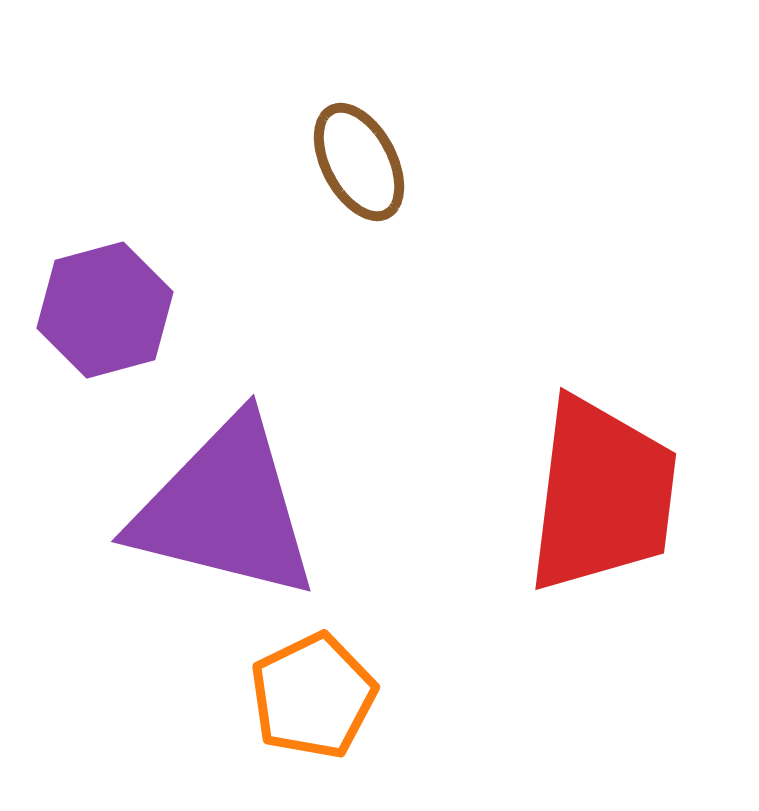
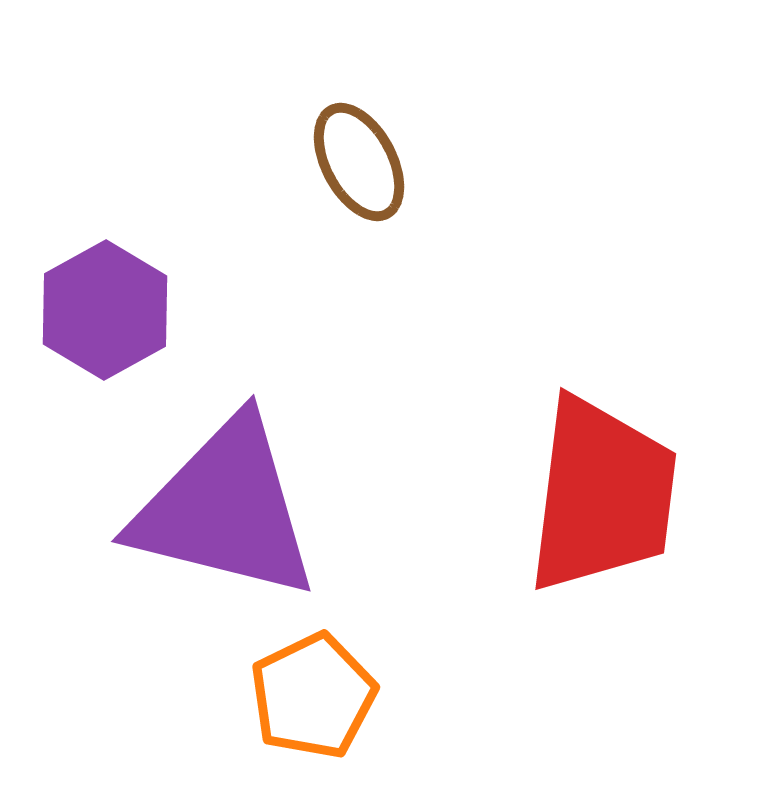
purple hexagon: rotated 14 degrees counterclockwise
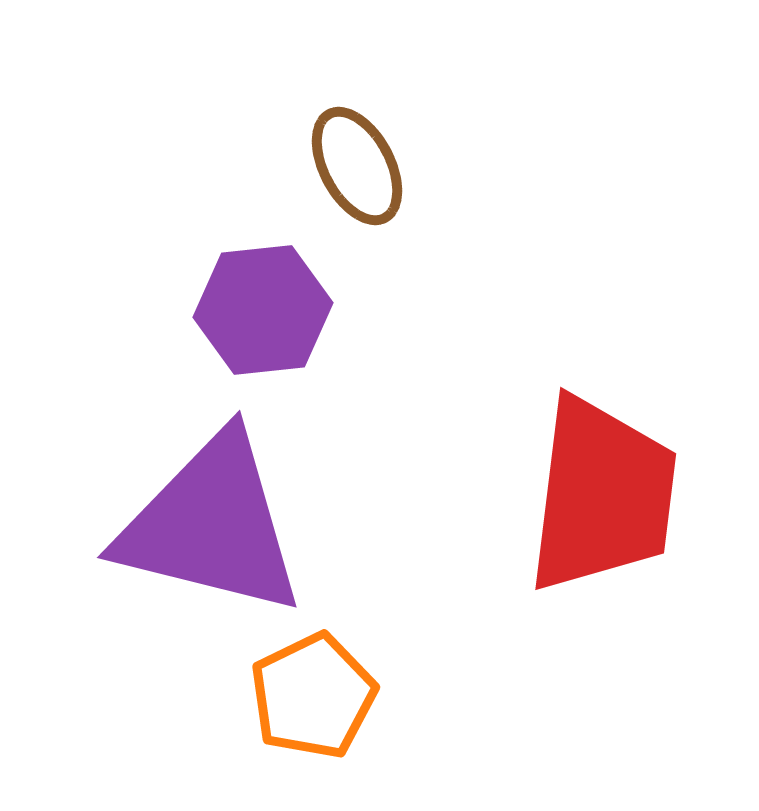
brown ellipse: moved 2 px left, 4 px down
purple hexagon: moved 158 px right; rotated 23 degrees clockwise
purple triangle: moved 14 px left, 16 px down
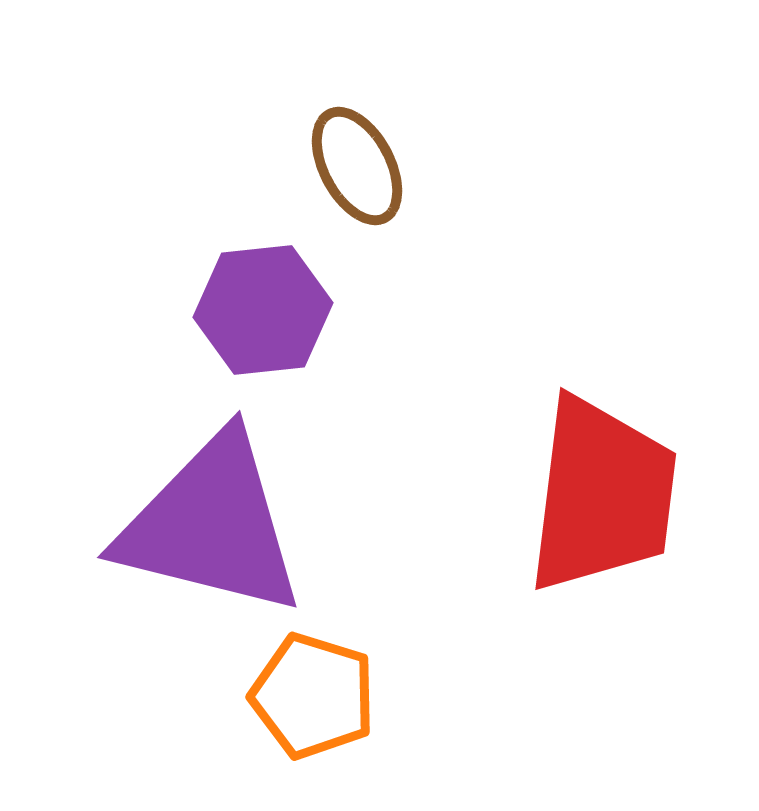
orange pentagon: rotated 29 degrees counterclockwise
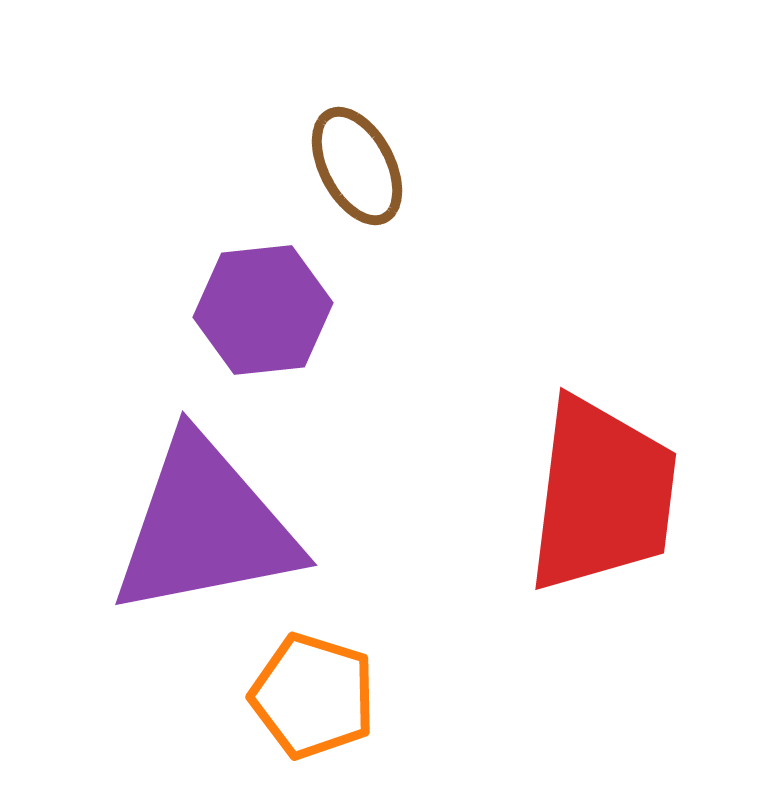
purple triangle: moved 6 px left, 2 px down; rotated 25 degrees counterclockwise
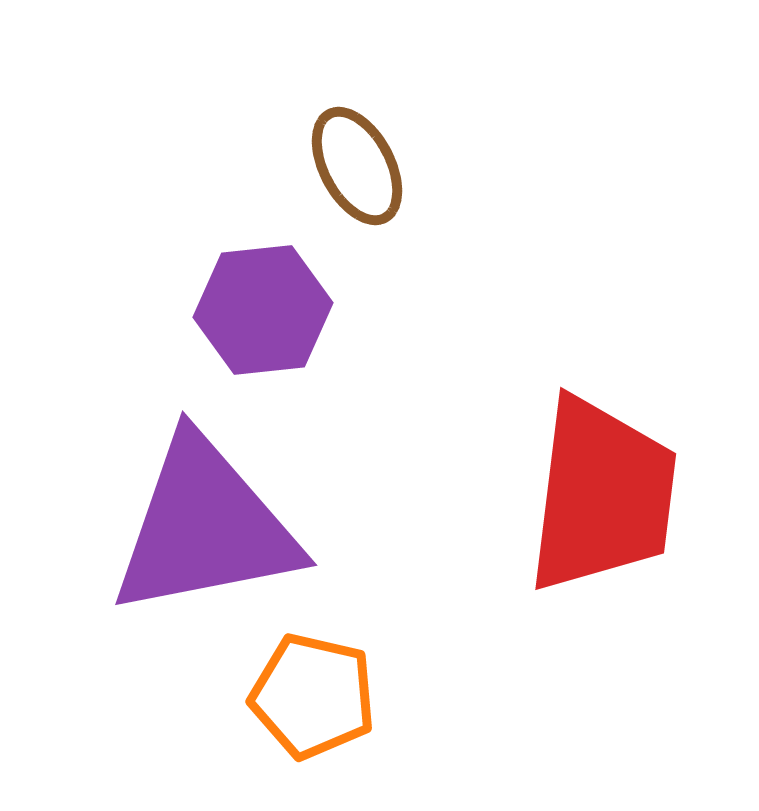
orange pentagon: rotated 4 degrees counterclockwise
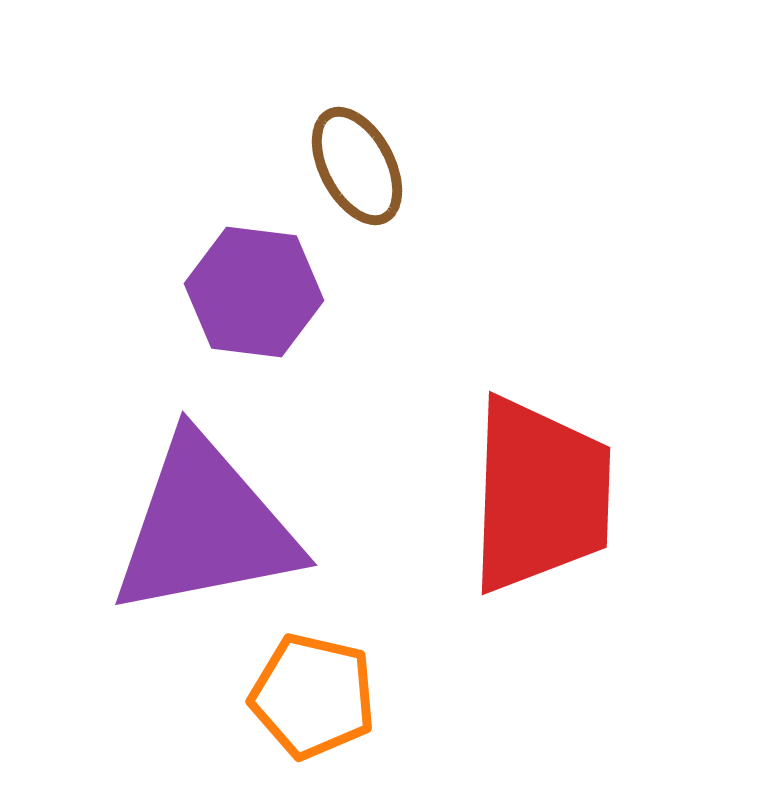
purple hexagon: moved 9 px left, 18 px up; rotated 13 degrees clockwise
red trapezoid: moved 62 px left; rotated 5 degrees counterclockwise
